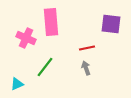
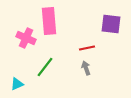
pink rectangle: moved 2 px left, 1 px up
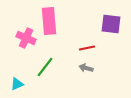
gray arrow: rotated 56 degrees counterclockwise
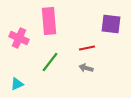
pink cross: moved 7 px left
green line: moved 5 px right, 5 px up
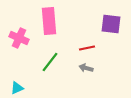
cyan triangle: moved 4 px down
